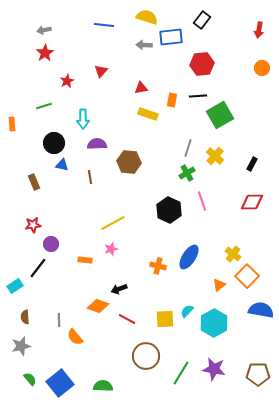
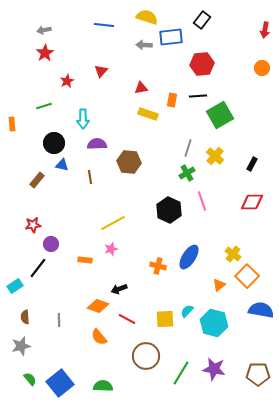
red arrow at (259, 30): moved 6 px right
brown rectangle at (34, 182): moved 3 px right, 2 px up; rotated 63 degrees clockwise
cyan hexagon at (214, 323): rotated 16 degrees counterclockwise
orange semicircle at (75, 337): moved 24 px right
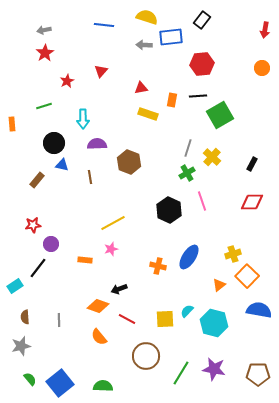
yellow cross at (215, 156): moved 3 px left, 1 px down
brown hexagon at (129, 162): rotated 15 degrees clockwise
yellow cross at (233, 254): rotated 35 degrees clockwise
blue semicircle at (261, 310): moved 2 px left
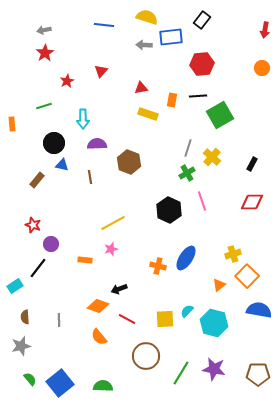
red star at (33, 225): rotated 28 degrees clockwise
blue ellipse at (189, 257): moved 3 px left, 1 px down
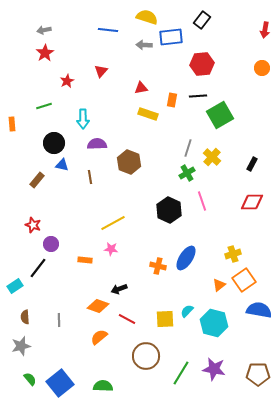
blue line at (104, 25): moved 4 px right, 5 px down
pink star at (111, 249): rotated 24 degrees clockwise
orange square at (247, 276): moved 3 px left, 4 px down; rotated 10 degrees clockwise
orange semicircle at (99, 337): rotated 90 degrees clockwise
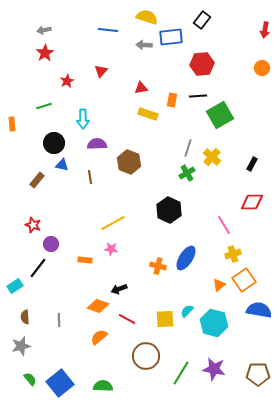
pink line at (202, 201): moved 22 px right, 24 px down; rotated 12 degrees counterclockwise
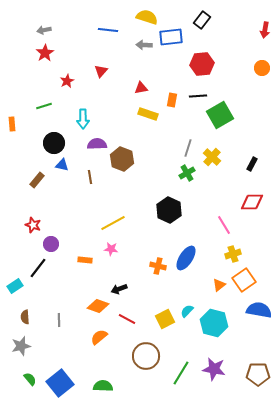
brown hexagon at (129, 162): moved 7 px left, 3 px up
yellow square at (165, 319): rotated 24 degrees counterclockwise
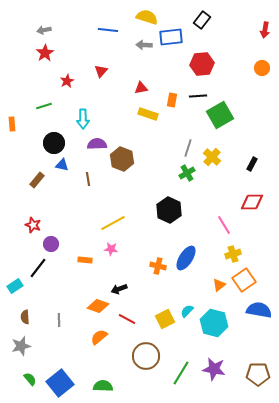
brown line at (90, 177): moved 2 px left, 2 px down
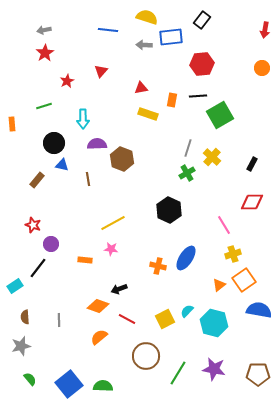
green line at (181, 373): moved 3 px left
blue square at (60, 383): moved 9 px right, 1 px down
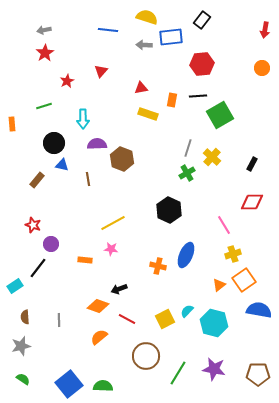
blue ellipse at (186, 258): moved 3 px up; rotated 10 degrees counterclockwise
green semicircle at (30, 379): moved 7 px left; rotated 16 degrees counterclockwise
